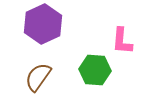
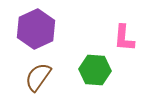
purple hexagon: moved 7 px left, 5 px down
pink L-shape: moved 2 px right, 3 px up
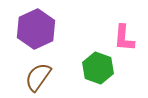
green hexagon: moved 3 px right, 2 px up; rotated 16 degrees clockwise
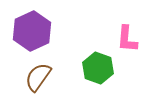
purple hexagon: moved 4 px left, 2 px down
pink L-shape: moved 3 px right, 1 px down
